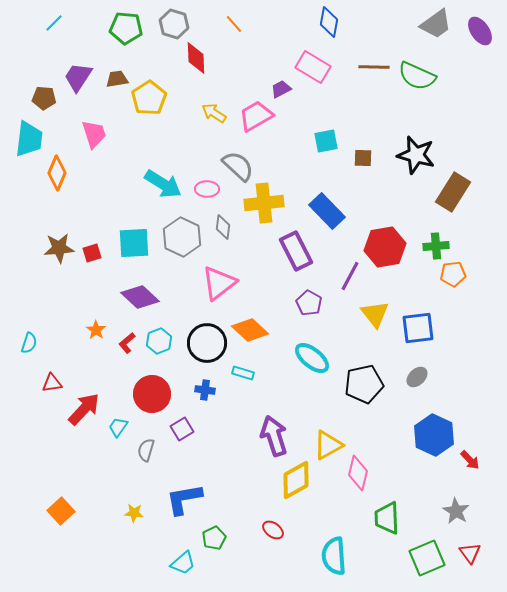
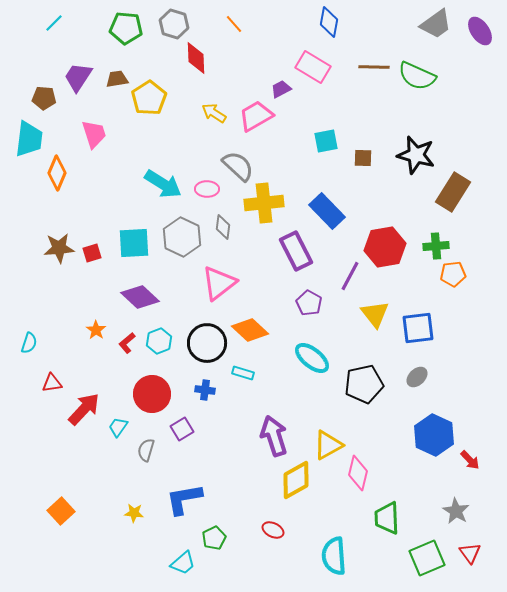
red ellipse at (273, 530): rotated 10 degrees counterclockwise
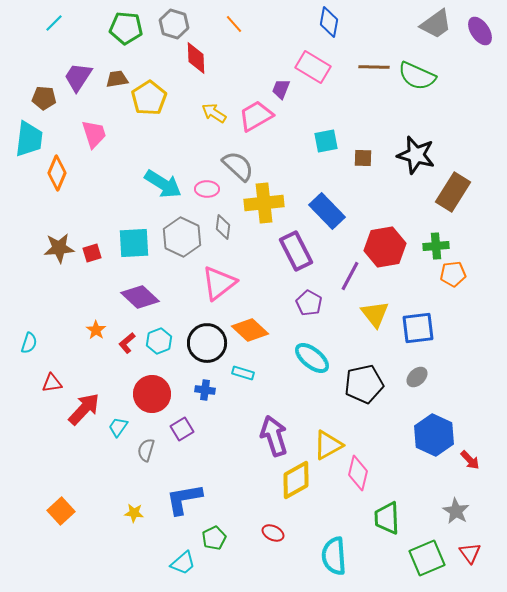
purple trapezoid at (281, 89): rotated 40 degrees counterclockwise
red ellipse at (273, 530): moved 3 px down
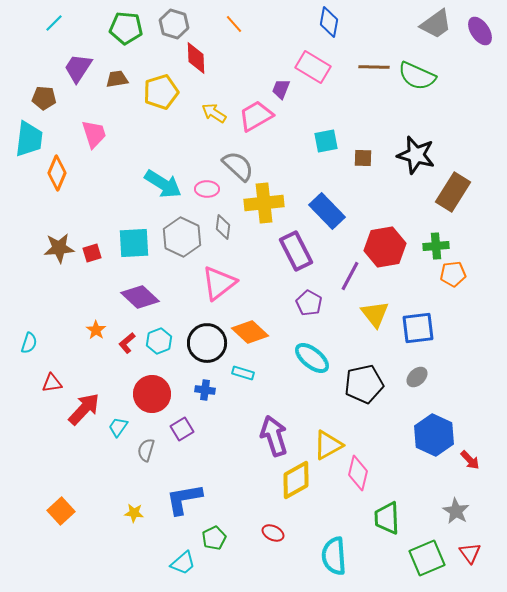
purple trapezoid at (78, 77): moved 9 px up
yellow pentagon at (149, 98): moved 12 px right, 6 px up; rotated 16 degrees clockwise
orange diamond at (250, 330): moved 2 px down
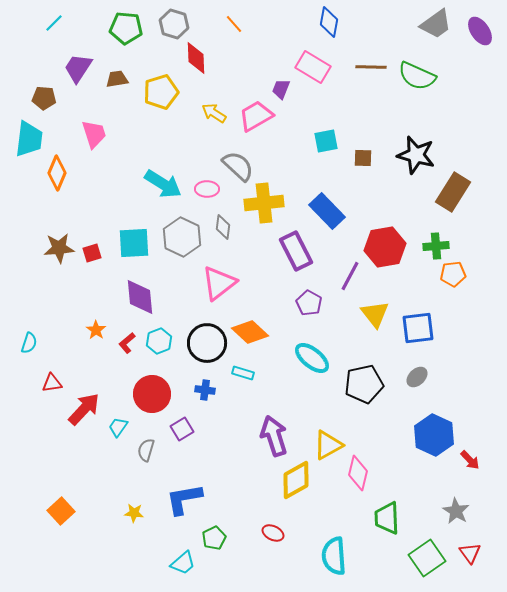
brown line at (374, 67): moved 3 px left
purple diamond at (140, 297): rotated 42 degrees clockwise
green square at (427, 558): rotated 12 degrees counterclockwise
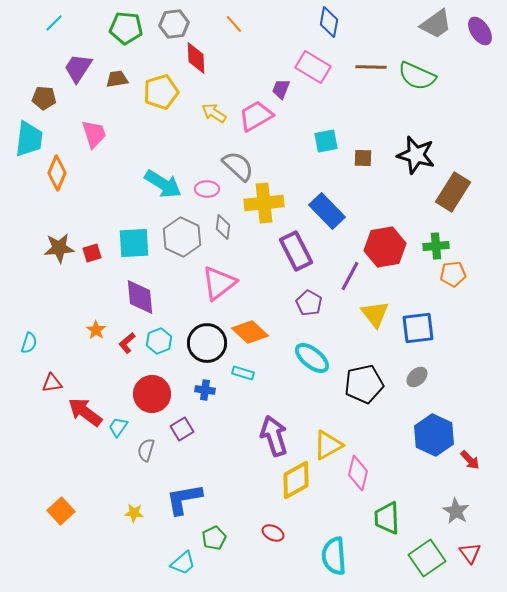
gray hexagon at (174, 24): rotated 24 degrees counterclockwise
red arrow at (84, 409): moved 1 px right, 3 px down; rotated 96 degrees counterclockwise
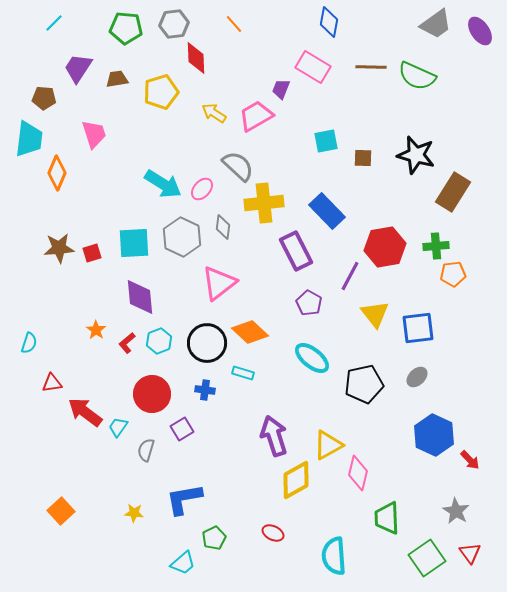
pink ellipse at (207, 189): moved 5 px left; rotated 50 degrees counterclockwise
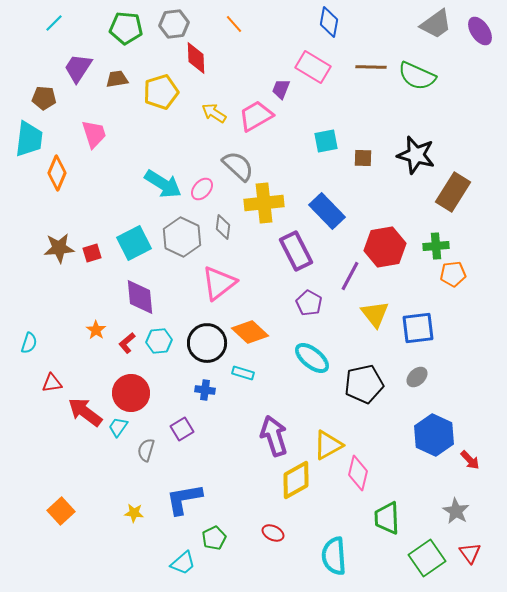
cyan square at (134, 243): rotated 24 degrees counterclockwise
cyan hexagon at (159, 341): rotated 15 degrees clockwise
red circle at (152, 394): moved 21 px left, 1 px up
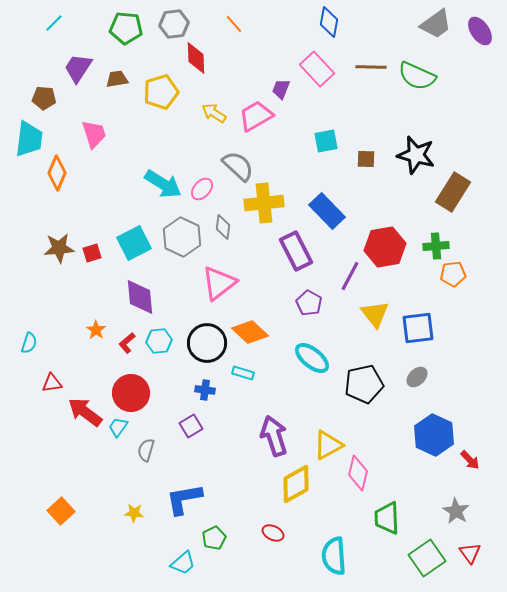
pink rectangle at (313, 67): moved 4 px right, 2 px down; rotated 16 degrees clockwise
brown square at (363, 158): moved 3 px right, 1 px down
purple square at (182, 429): moved 9 px right, 3 px up
yellow diamond at (296, 480): moved 4 px down
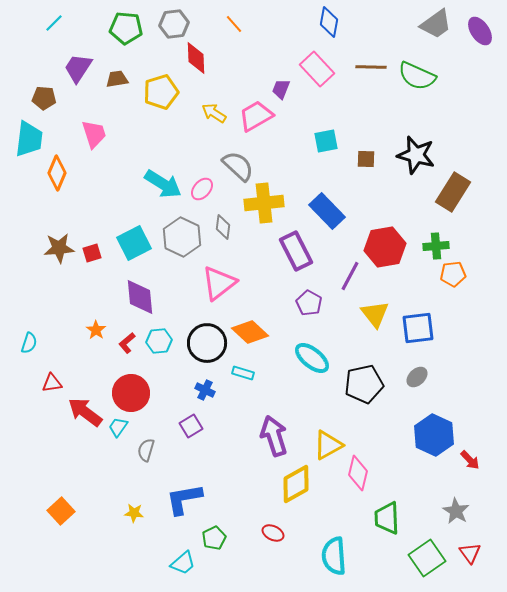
blue cross at (205, 390): rotated 18 degrees clockwise
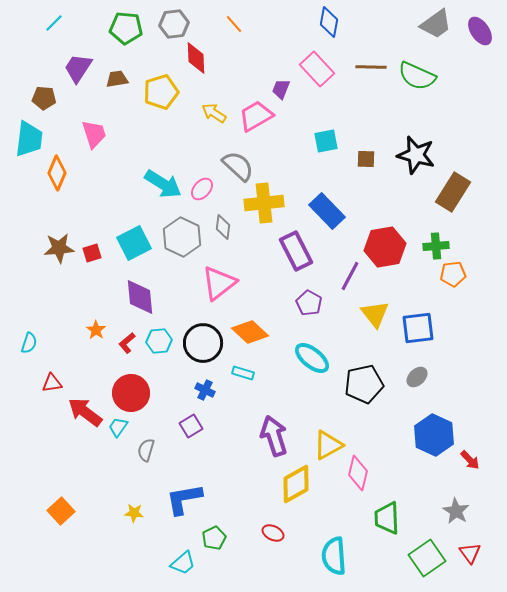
black circle at (207, 343): moved 4 px left
